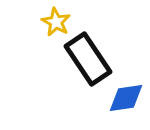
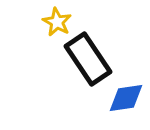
yellow star: moved 1 px right
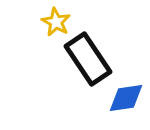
yellow star: moved 1 px left
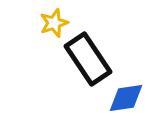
yellow star: moved 2 px left, 1 px down; rotated 24 degrees clockwise
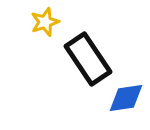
yellow star: moved 9 px left, 1 px up
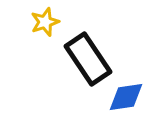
blue diamond: moved 1 px up
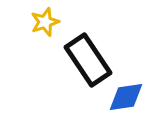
black rectangle: moved 1 px down
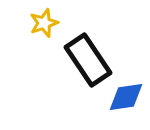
yellow star: moved 1 px left, 1 px down
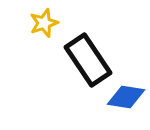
blue diamond: rotated 18 degrees clockwise
